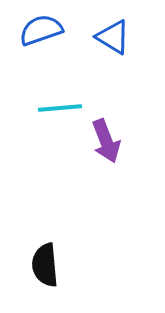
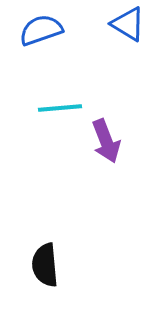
blue triangle: moved 15 px right, 13 px up
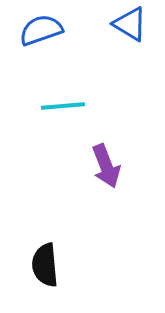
blue triangle: moved 2 px right
cyan line: moved 3 px right, 2 px up
purple arrow: moved 25 px down
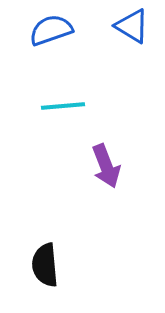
blue triangle: moved 2 px right, 2 px down
blue semicircle: moved 10 px right
